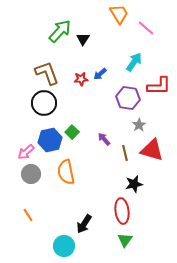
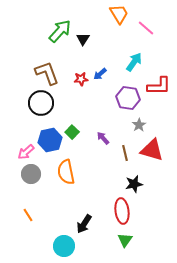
black circle: moved 3 px left
purple arrow: moved 1 px left, 1 px up
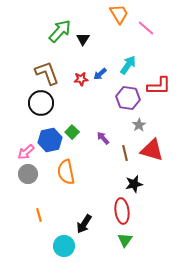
cyan arrow: moved 6 px left, 3 px down
gray circle: moved 3 px left
orange line: moved 11 px right; rotated 16 degrees clockwise
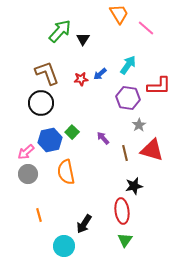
black star: moved 2 px down
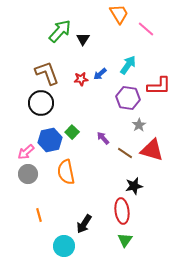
pink line: moved 1 px down
brown line: rotated 42 degrees counterclockwise
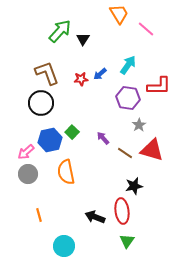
black arrow: moved 11 px right, 7 px up; rotated 78 degrees clockwise
green triangle: moved 2 px right, 1 px down
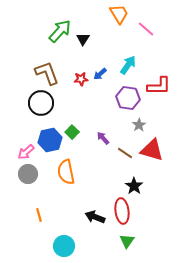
black star: rotated 24 degrees counterclockwise
